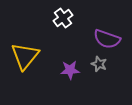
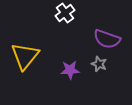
white cross: moved 2 px right, 5 px up
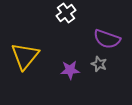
white cross: moved 1 px right
